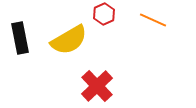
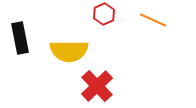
yellow semicircle: moved 11 px down; rotated 30 degrees clockwise
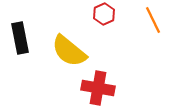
orange line: rotated 40 degrees clockwise
yellow semicircle: rotated 39 degrees clockwise
red cross: moved 1 px right, 2 px down; rotated 36 degrees counterclockwise
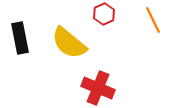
yellow semicircle: moved 8 px up
red cross: rotated 12 degrees clockwise
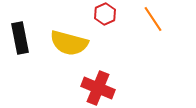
red hexagon: moved 1 px right
orange line: moved 1 px up; rotated 8 degrees counterclockwise
yellow semicircle: rotated 24 degrees counterclockwise
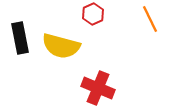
red hexagon: moved 12 px left
orange line: moved 3 px left; rotated 8 degrees clockwise
yellow semicircle: moved 8 px left, 3 px down
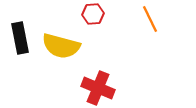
red hexagon: rotated 20 degrees clockwise
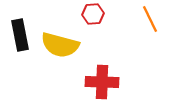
black rectangle: moved 3 px up
yellow semicircle: moved 1 px left, 1 px up
red cross: moved 4 px right, 6 px up; rotated 20 degrees counterclockwise
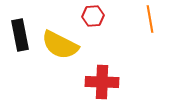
red hexagon: moved 2 px down
orange line: rotated 16 degrees clockwise
yellow semicircle: rotated 12 degrees clockwise
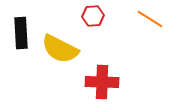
orange line: rotated 48 degrees counterclockwise
black rectangle: moved 1 px right, 2 px up; rotated 8 degrees clockwise
yellow semicircle: moved 4 px down
